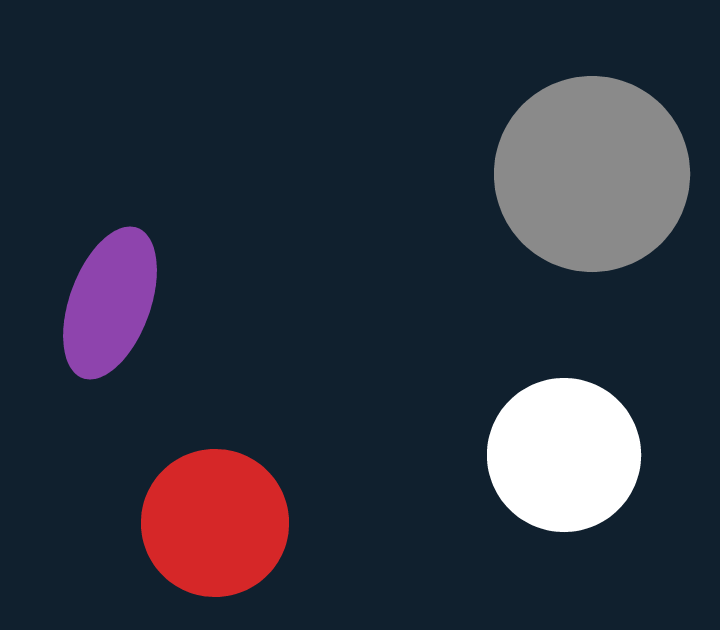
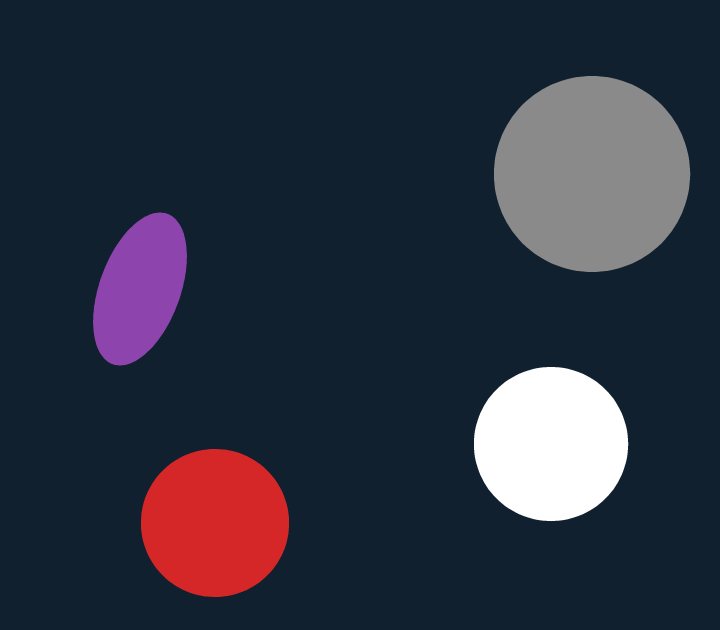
purple ellipse: moved 30 px right, 14 px up
white circle: moved 13 px left, 11 px up
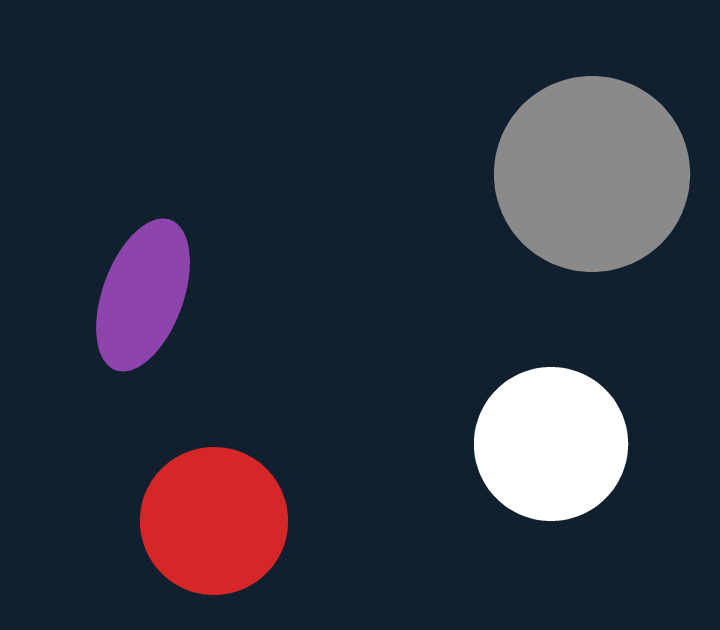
purple ellipse: moved 3 px right, 6 px down
red circle: moved 1 px left, 2 px up
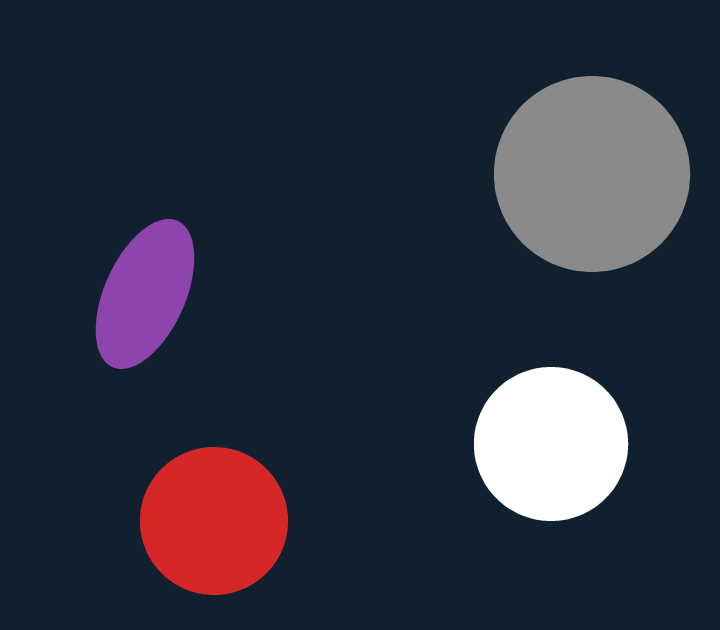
purple ellipse: moved 2 px right, 1 px up; rotated 4 degrees clockwise
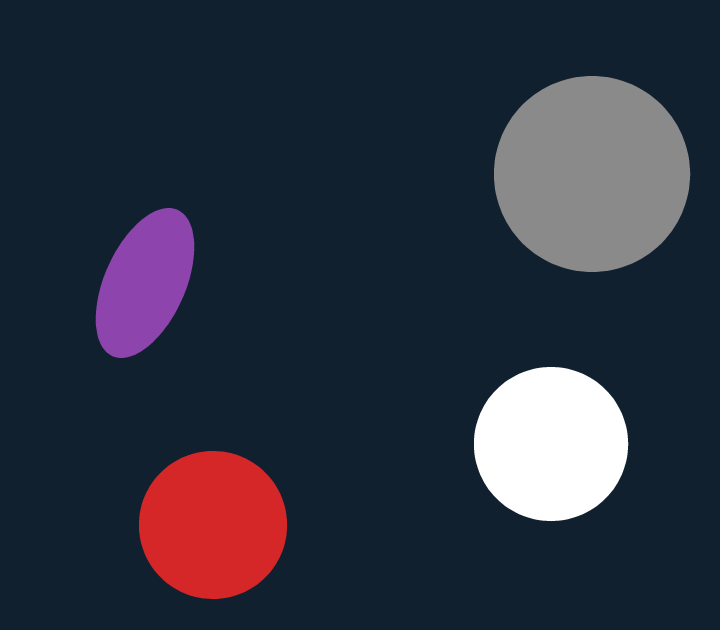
purple ellipse: moved 11 px up
red circle: moved 1 px left, 4 px down
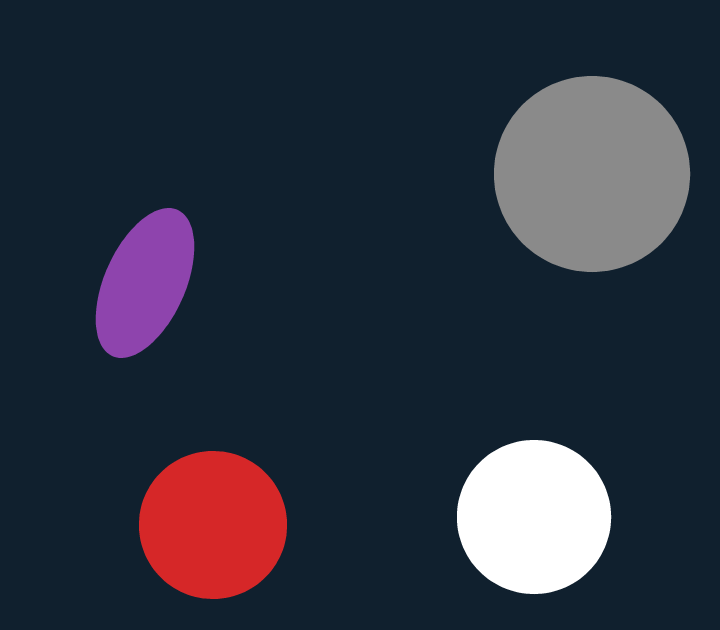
white circle: moved 17 px left, 73 px down
